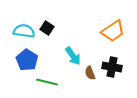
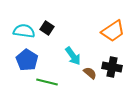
brown semicircle: rotated 152 degrees clockwise
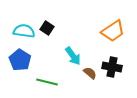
blue pentagon: moved 7 px left
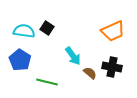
orange trapezoid: rotated 10 degrees clockwise
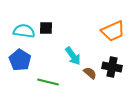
black square: moved 1 px left; rotated 32 degrees counterclockwise
green line: moved 1 px right
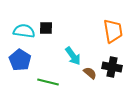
orange trapezoid: rotated 75 degrees counterclockwise
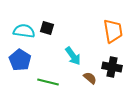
black square: moved 1 px right; rotated 16 degrees clockwise
brown semicircle: moved 5 px down
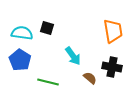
cyan semicircle: moved 2 px left, 2 px down
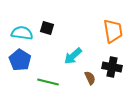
cyan arrow: rotated 84 degrees clockwise
brown semicircle: rotated 24 degrees clockwise
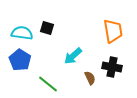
green line: moved 2 px down; rotated 25 degrees clockwise
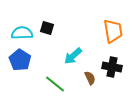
cyan semicircle: rotated 10 degrees counterclockwise
green line: moved 7 px right
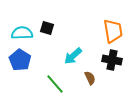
black cross: moved 7 px up
green line: rotated 10 degrees clockwise
